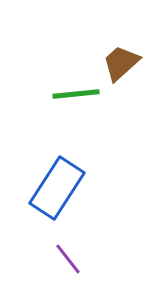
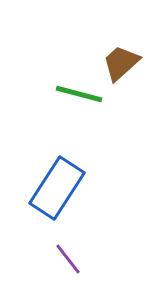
green line: moved 3 px right; rotated 21 degrees clockwise
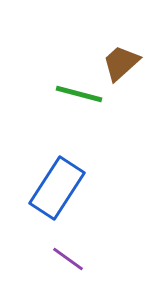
purple line: rotated 16 degrees counterclockwise
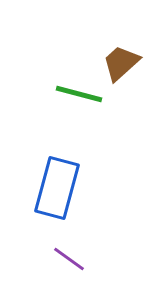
blue rectangle: rotated 18 degrees counterclockwise
purple line: moved 1 px right
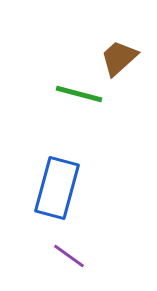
brown trapezoid: moved 2 px left, 5 px up
purple line: moved 3 px up
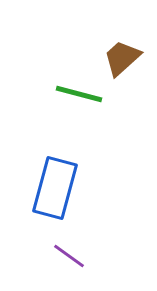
brown trapezoid: moved 3 px right
blue rectangle: moved 2 px left
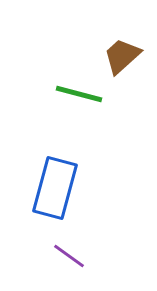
brown trapezoid: moved 2 px up
